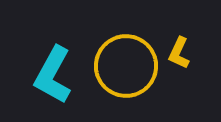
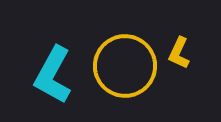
yellow circle: moved 1 px left
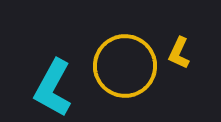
cyan L-shape: moved 13 px down
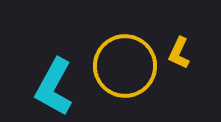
cyan L-shape: moved 1 px right, 1 px up
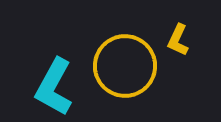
yellow L-shape: moved 1 px left, 13 px up
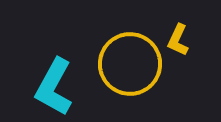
yellow circle: moved 5 px right, 2 px up
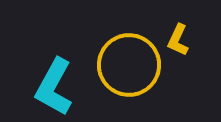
yellow circle: moved 1 px left, 1 px down
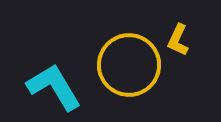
cyan L-shape: rotated 120 degrees clockwise
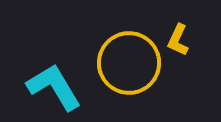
yellow circle: moved 2 px up
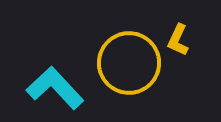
cyan L-shape: moved 1 px right, 1 px down; rotated 12 degrees counterclockwise
